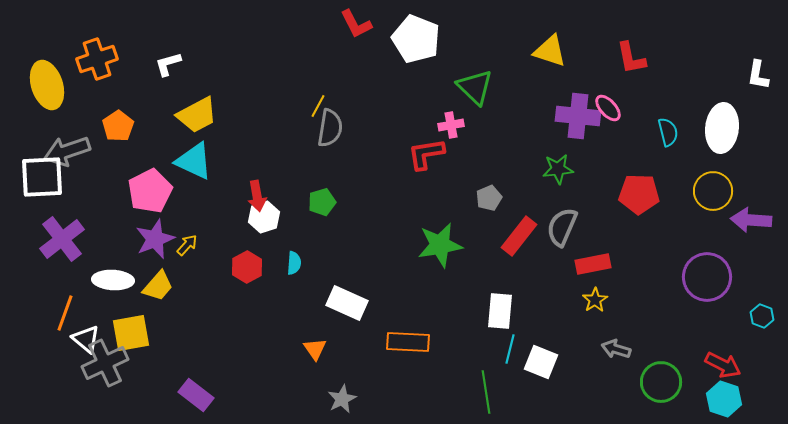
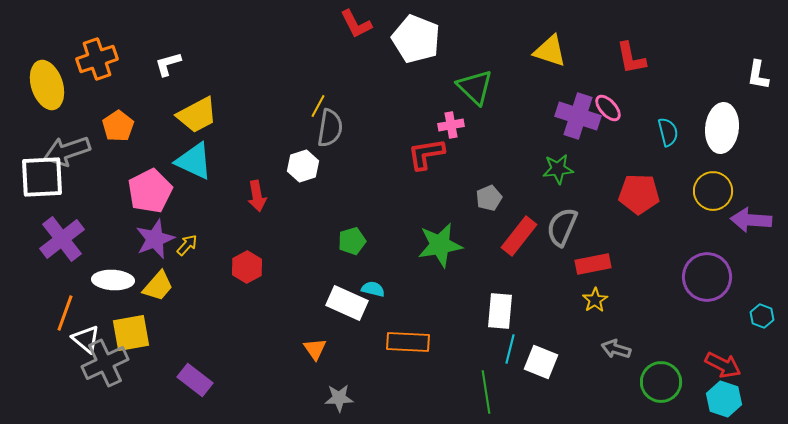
purple cross at (578, 116): rotated 12 degrees clockwise
green pentagon at (322, 202): moved 30 px right, 39 px down
white hexagon at (264, 217): moved 39 px right, 51 px up
cyan semicircle at (294, 263): moved 79 px right, 26 px down; rotated 80 degrees counterclockwise
purple rectangle at (196, 395): moved 1 px left, 15 px up
gray star at (342, 399): moved 3 px left, 1 px up; rotated 24 degrees clockwise
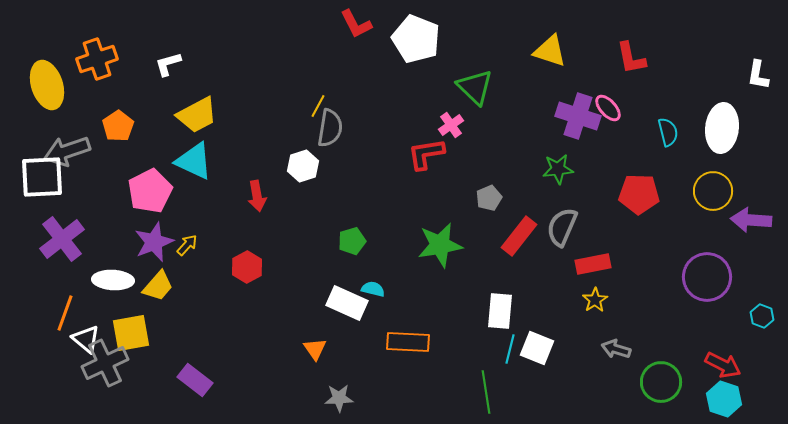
pink cross at (451, 125): rotated 25 degrees counterclockwise
purple star at (155, 239): moved 1 px left, 3 px down
white square at (541, 362): moved 4 px left, 14 px up
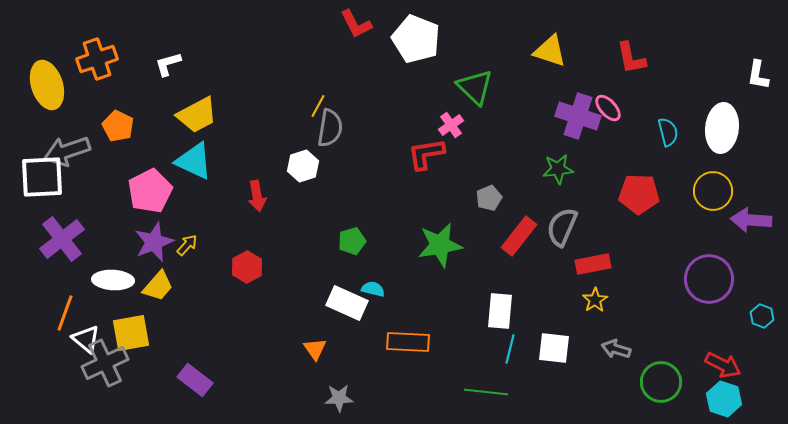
orange pentagon at (118, 126): rotated 12 degrees counterclockwise
purple circle at (707, 277): moved 2 px right, 2 px down
white square at (537, 348): moved 17 px right; rotated 16 degrees counterclockwise
green line at (486, 392): rotated 75 degrees counterclockwise
